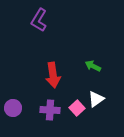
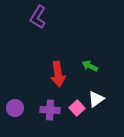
purple L-shape: moved 1 px left, 3 px up
green arrow: moved 3 px left
red arrow: moved 5 px right, 1 px up
purple circle: moved 2 px right
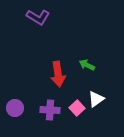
purple L-shape: rotated 90 degrees counterclockwise
green arrow: moved 3 px left, 1 px up
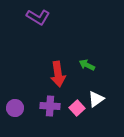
purple cross: moved 4 px up
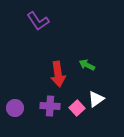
purple L-shape: moved 4 px down; rotated 25 degrees clockwise
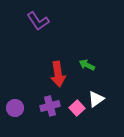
purple cross: rotated 18 degrees counterclockwise
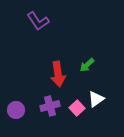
green arrow: rotated 70 degrees counterclockwise
purple circle: moved 1 px right, 2 px down
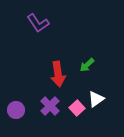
purple L-shape: moved 2 px down
purple cross: rotated 30 degrees counterclockwise
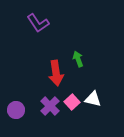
green arrow: moved 9 px left, 6 px up; rotated 112 degrees clockwise
red arrow: moved 2 px left, 1 px up
white triangle: moved 3 px left; rotated 48 degrees clockwise
pink square: moved 5 px left, 6 px up
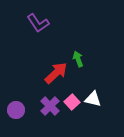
red arrow: rotated 125 degrees counterclockwise
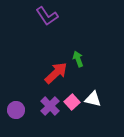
purple L-shape: moved 9 px right, 7 px up
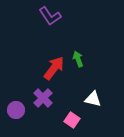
purple L-shape: moved 3 px right
red arrow: moved 2 px left, 5 px up; rotated 10 degrees counterclockwise
pink square: moved 18 px down; rotated 14 degrees counterclockwise
purple cross: moved 7 px left, 8 px up
